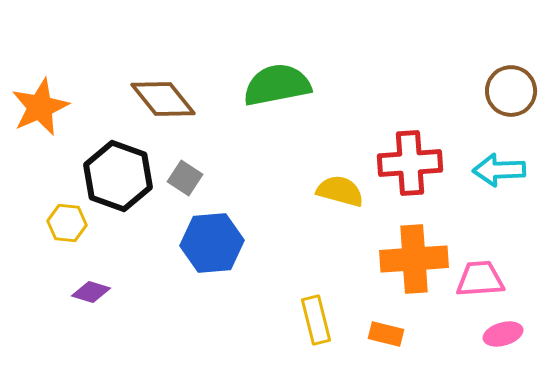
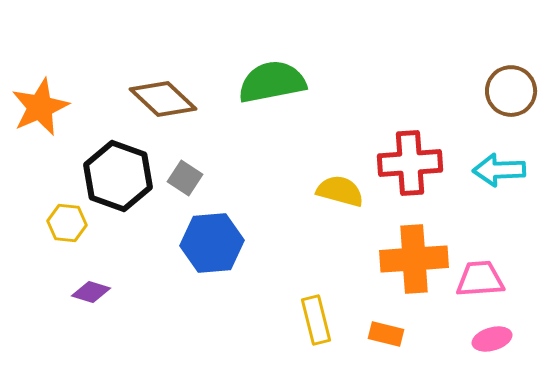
green semicircle: moved 5 px left, 3 px up
brown diamond: rotated 8 degrees counterclockwise
pink ellipse: moved 11 px left, 5 px down
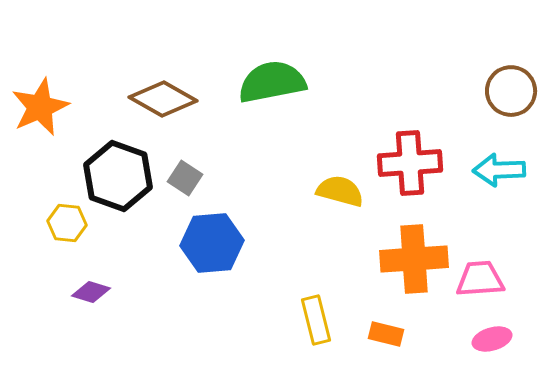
brown diamond: rotated 14 degrees counterclockwise
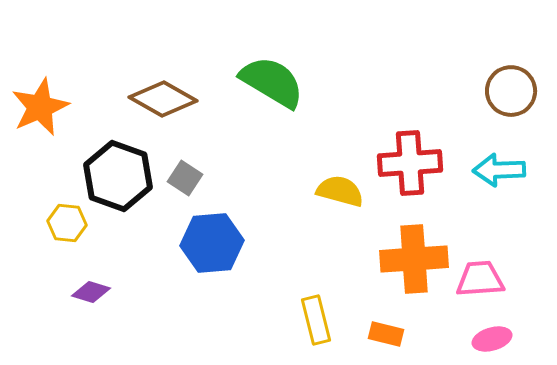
green semicircle: rotated 42 degrees clockwise
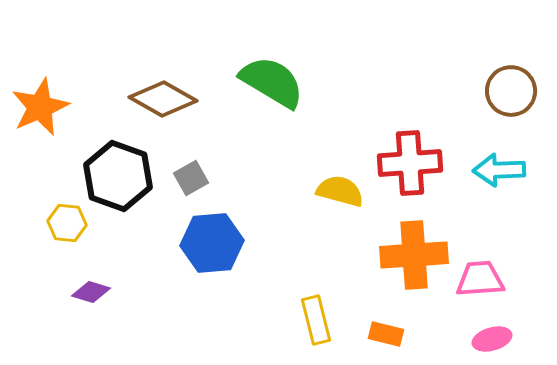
gray square: moved 6 px right; rotated 28 degrees clockwise
orange cross: moved 4 px up
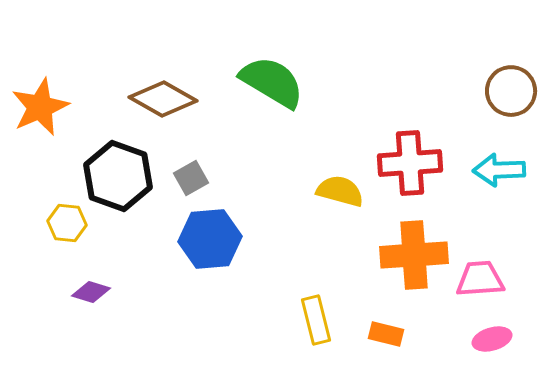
blue hexagon: moved 2 px left, 4 px up
